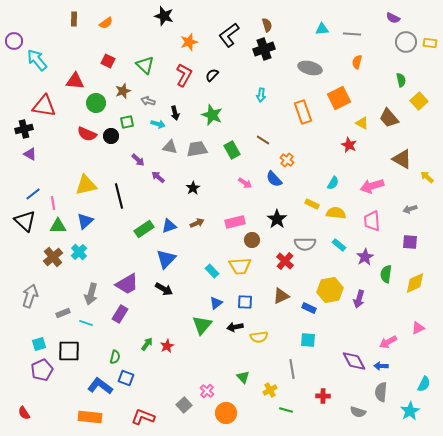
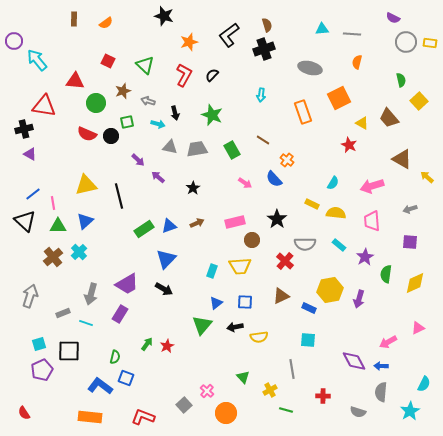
cyan rectangle at (212, 271): rotated 64 degrees clockwise
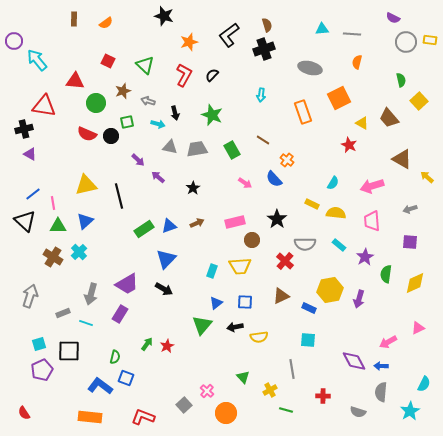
yellow rectangle at (430, 43): moved 3 px up
brown cross at (53, 257): rotated 18 degrees counterclockwise
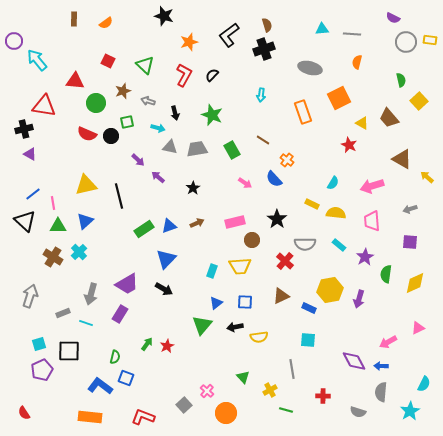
cyan arrow at (158, 124): moved 4 px down
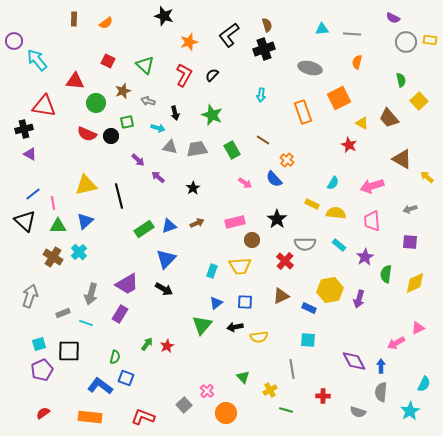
pink arrow at (388, 342): moved 8 px right, 1 px down
blue arrow at (381, 366): rotated 88 degrees clockwise
red semicircle at (24, 413): moved 19 px right; rotated 88 degrees clockwise
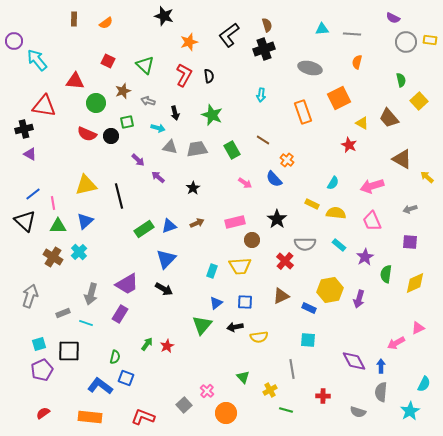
black semicircle at (212, 75): moved 3 px left, 1 px down; rotated 128 degrees clockwise
pink trapezoid at (372, 221): rotated 20 degrees counterclockwise
